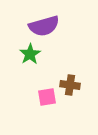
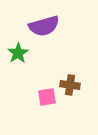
green star: moved 12 px left, 1 px up
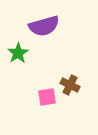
brown cross: rotated 18 degrees clockwise
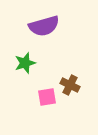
green star: moved 7 px right, 10 px down; rotated 15 degrees clockwise
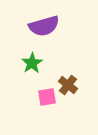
green star: moved 7 px right; rotated 15 degrees counterclockwise
brown cross: moved 2 px left; rotated 12 degrees clockwise
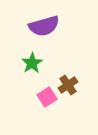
brown cross: rotated 18 degrees clockwise
pink square: rotated 24 degrees counterclockwise
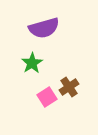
purple semicircle: moved 2 px down
brown cross: moved 1 px right, 2 px down
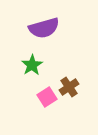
green star: moved 2 px down
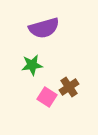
green star: rotated 25 degrees clockwise
pink square: rotated 24 degrees counterclockwise
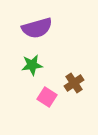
purple semicircle: moved 7 px left
brown cross: moved 5 px right, 4 px up
